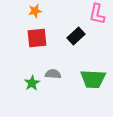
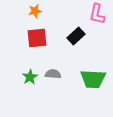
green star: moved 2 px left, 6 px up
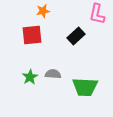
orange star: moved 8 px right
red square: moved 5 px left, 3 px up
green trapezoid: moved 8 px left, 8 px down
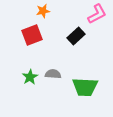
pink L-shape: rotated 130 degrees counterclockwise
red square: rotated 15 degrees counterclockwise
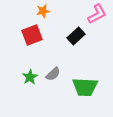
gray semicircle: rotated 133 degrees clockwise
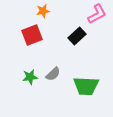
black rectangle: moved 1 px right
green star: rotated 21 degrees clockwise
green trapezoid: moved 1 px right, 1 px up
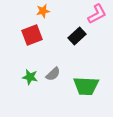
green star: rotated 21 degrees clockwise
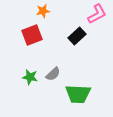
green trapezoid: moved 8 px left, 8 px down
